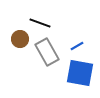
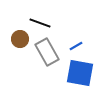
blue line: moved 1 px left
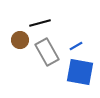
black line: rotated 35 degrees counterclockwise
brown circle: moved 1 px down
blue square: moved 1 px up
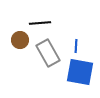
black line: rotated 10 degrees clockwise
blue line: rotated 56 degrees counterclockwise
gray rectangle: moved 1 px right, 1 px down
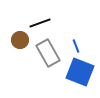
black line: rotated 15 degrees counterclockwise
blue line: rotated 24 degrees counterclockwise
blue square: rotated 12 degrees clockwise
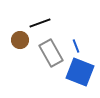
gray rectangle: moved 3 px right
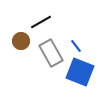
black line: moved 1 px right, 1 px up; rotated 10 degrees counterclockwise
brown circle: moved 1 px right, 1 px down
blue line: rotated 16 degrees counterclockwise
